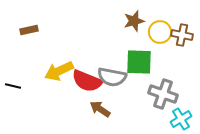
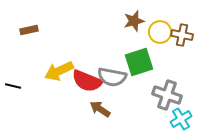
green square: rotated 20 degrees counterclockwise
gray cross: moved 4 px right, 1 px down
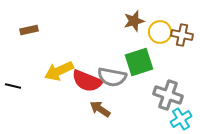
gray cross: moved 1 px right
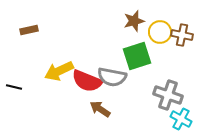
green square: moved 2 px left, 6 px up
black line: moved 1 px right, 1 px down
cyan cross: rotated 30 degrees counterclockwise
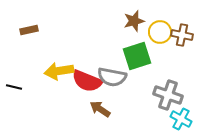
yellow arrow: rotated 16 degrees clockwise
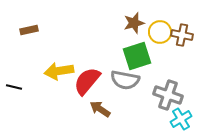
brown star: moved 2 px down
gray semicircle: moved 13 px right, 3 px down
red semicircle: rotated 108 degrees clockwise
cyan cross: rotated 30 degrees clockwise
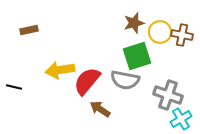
yellow arrow: moved 1 px right, 1 px up
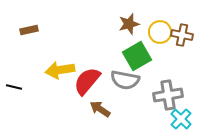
brown star: moved 5 px left, 1 px down
green square: rotated 12 degrees counterclockwise
gray cross: rotated 28 degrees counterclockwise
cyan cross: rotated 15 degrees counterclockwise
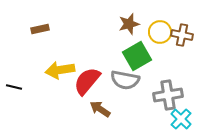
brown rectangle: moved 11 px right, 1 px up
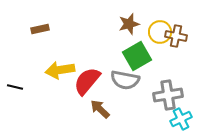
brown cross: moved 6 px left, 1 px down
black line: moved 1 px right
brown arrow: rotated 10 degrees clockwise
cyan cross: rotated 20 degrees clockwise
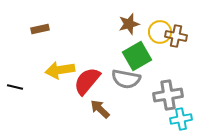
gray semicircle: moved 1 px right, 1 px up
cyan cross: rotated 15 degrees clockwise
